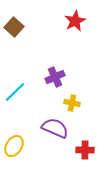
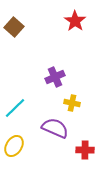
red star: rotated 10 degrees counterclockwise
cyan line: moved 16 px down
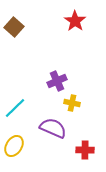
purple cross: moved 2 px right, 4 px down
purple semicircle: moved 2 px left
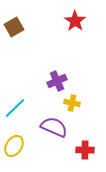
brown square: rotated 18 degrees clockwise
purple semicircle: moved 1 px right, 1 px up
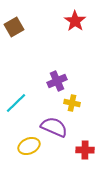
cyan line: moved 1 px right, 5 px up
yellow ellipse: moved 15 px right; rotated 35 degrees clockwise
